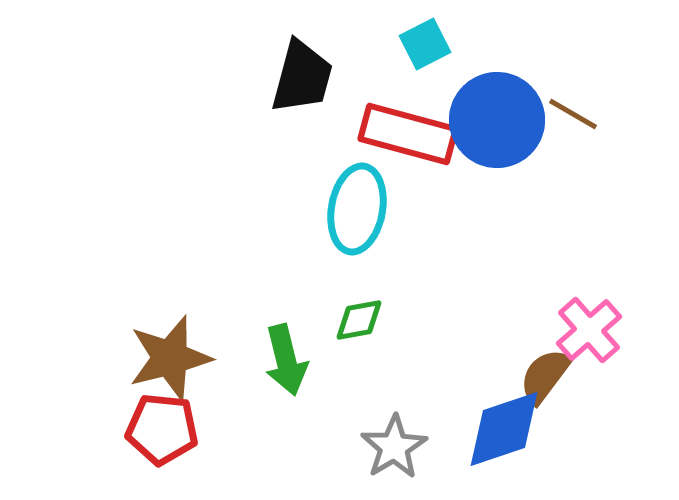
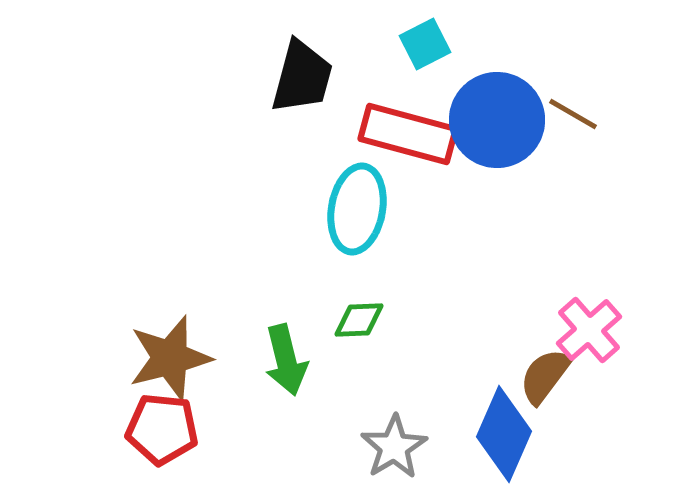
green diamond: rotated 8 degrees clockwise
blue diamond: moved 5 px down; rotated 48 degrees counterclockwise
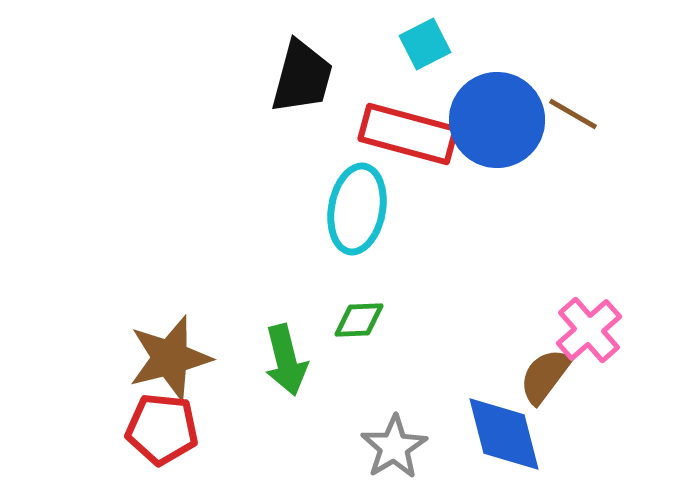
blue diamond: rotated 38 degrees counterclockwise
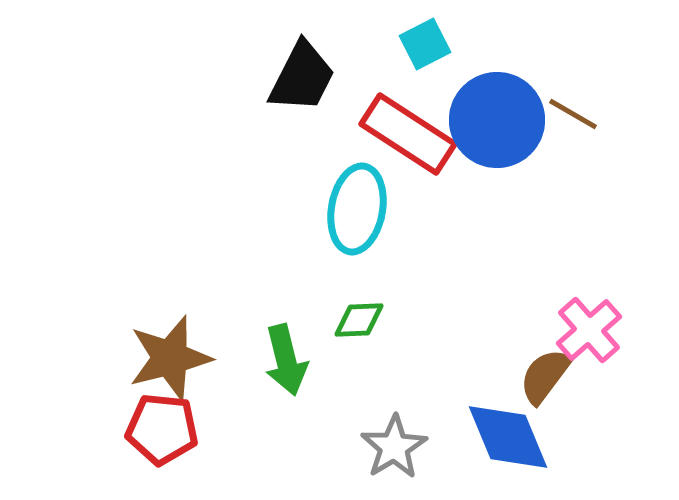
black trapezoid: rotated 12 degrees clockwise
red rectangle: rotated 18 degrees clockwise
blue diamond: moved 4 px right, 3 px down; rotated 8 degrees counterclockwise
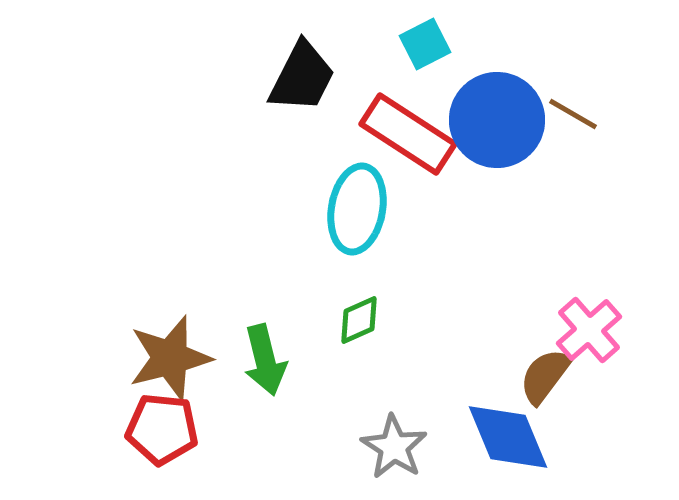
green diamond: rotated 22 degrees counterclockwise
green arrow: moved 21 px left
gray star: rotated 8 degrees counterclockwise
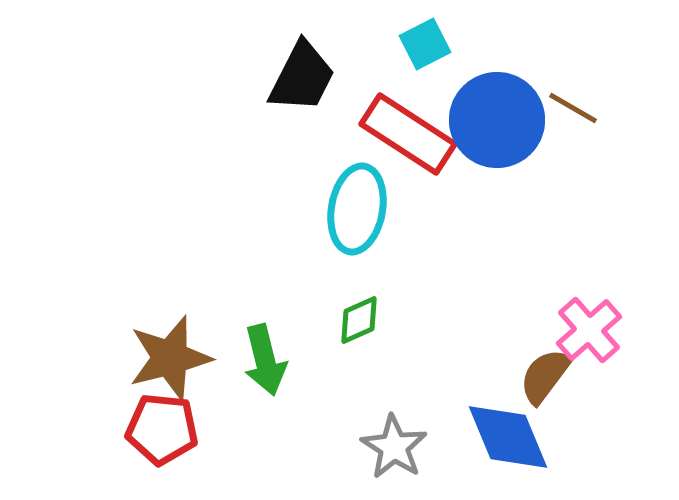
brown line: moved 6 px up
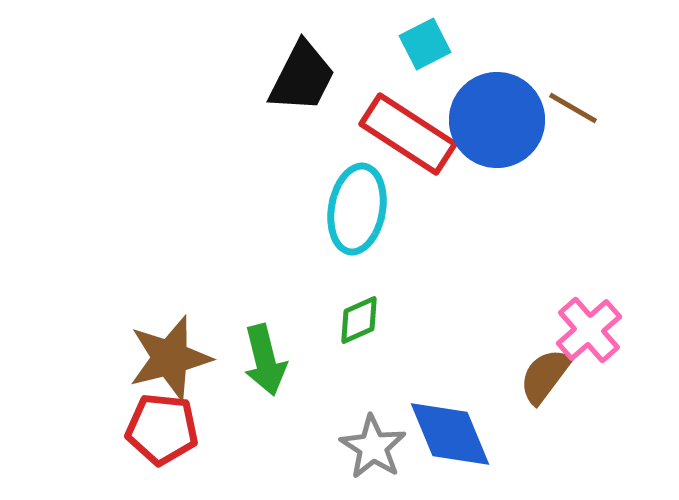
blue diamond: moved 58 px left, 3 px up
gray star: moved 21 px left
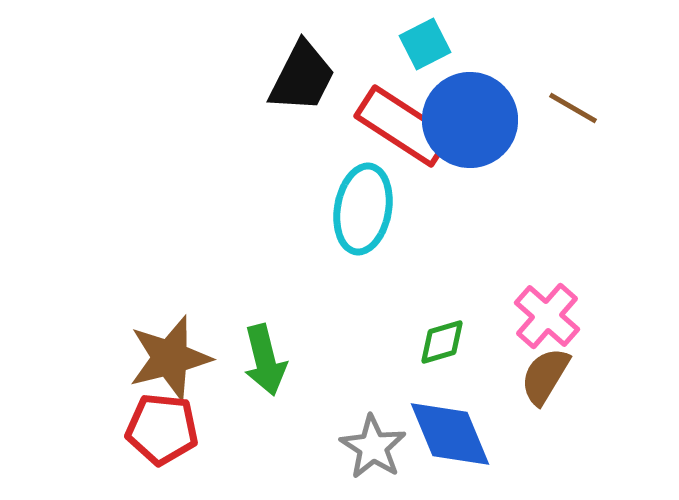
blue circle: moved 27 px left
red rectangle: moved 5 px left, 8 px up
cyan ellipse: moved 6 px right
green diamond: moved 83 px right, 22 px down; rotated 8 degrees clockwise
pink cross: moved 42 px left, 14 px up; rotated 8 degrees counterclockwise
brown semicircle: rotated 6 degrees counterclockwise
